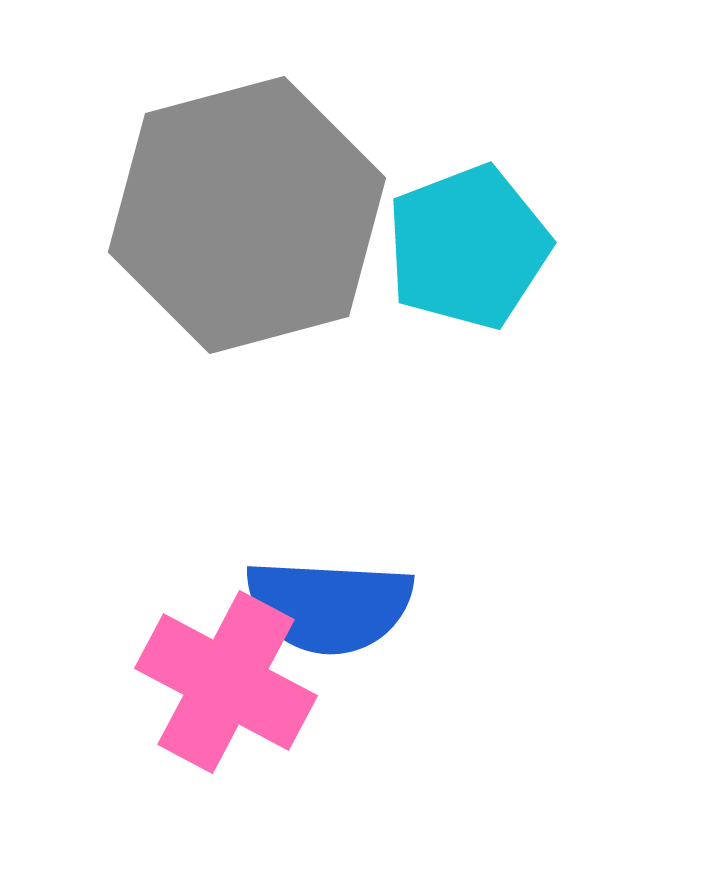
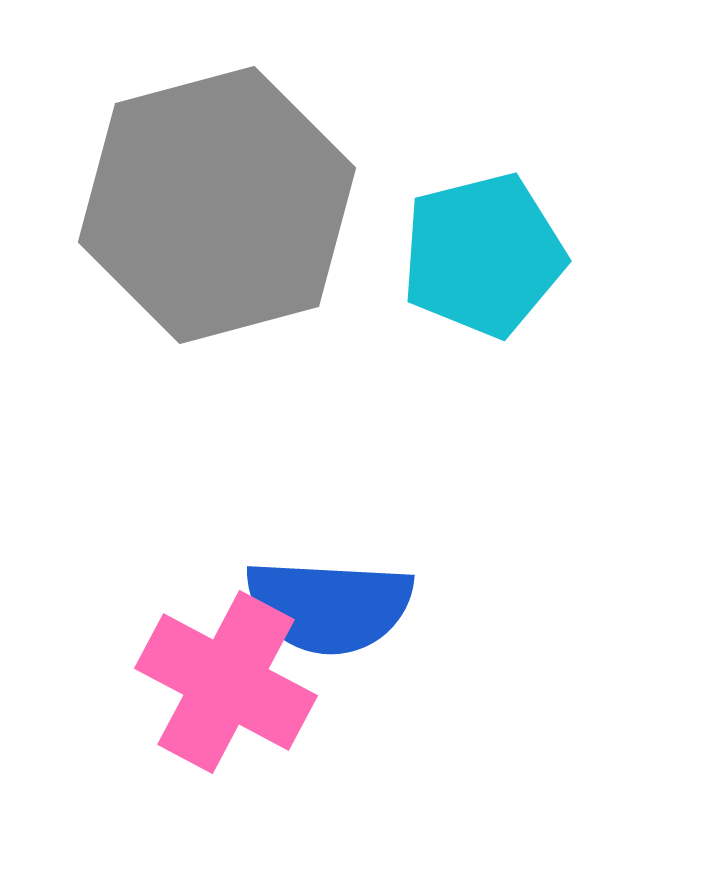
gray hexagon: moved 30 px left, 10 px up
cyan pentagon: moved 15 px right, 8 px down; rotated 7 degrees clockwise
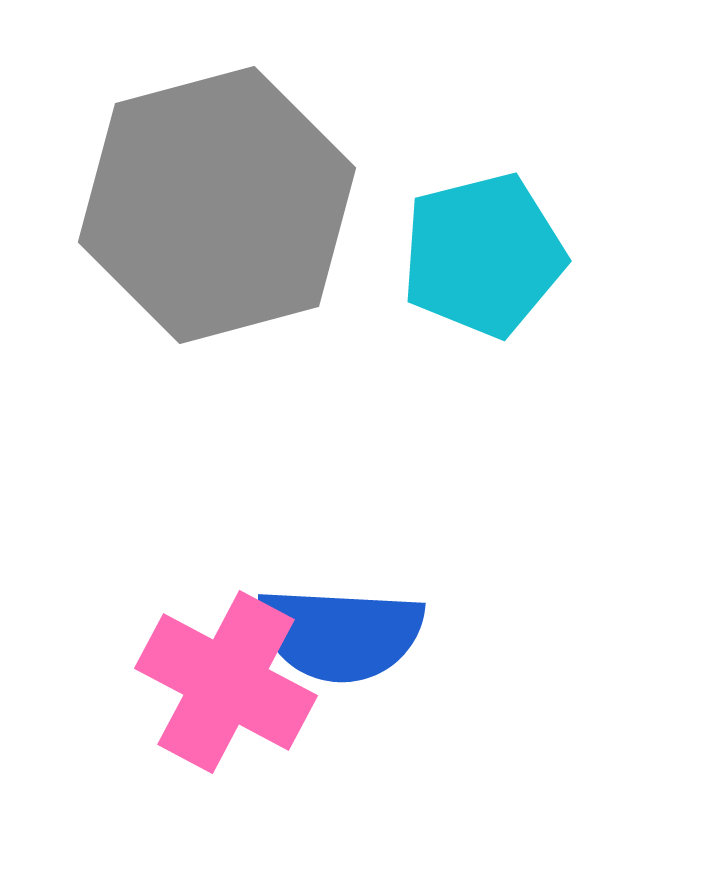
blue semicircle: moved 11 px right, 28 px down
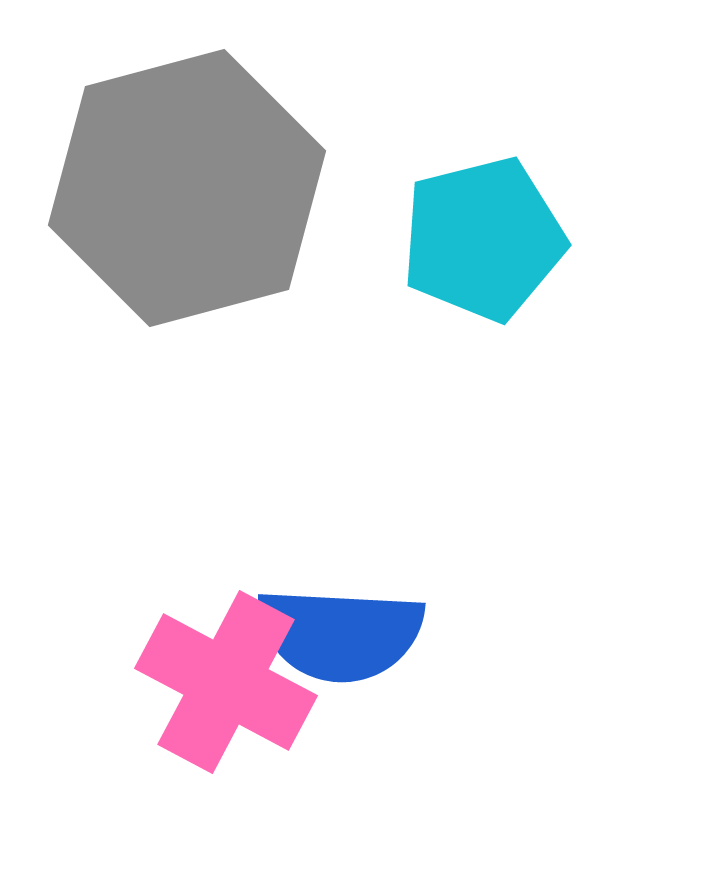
gray hexagon: moved 30 px left, 17 px up
cyan pentagon: moved 16 px up
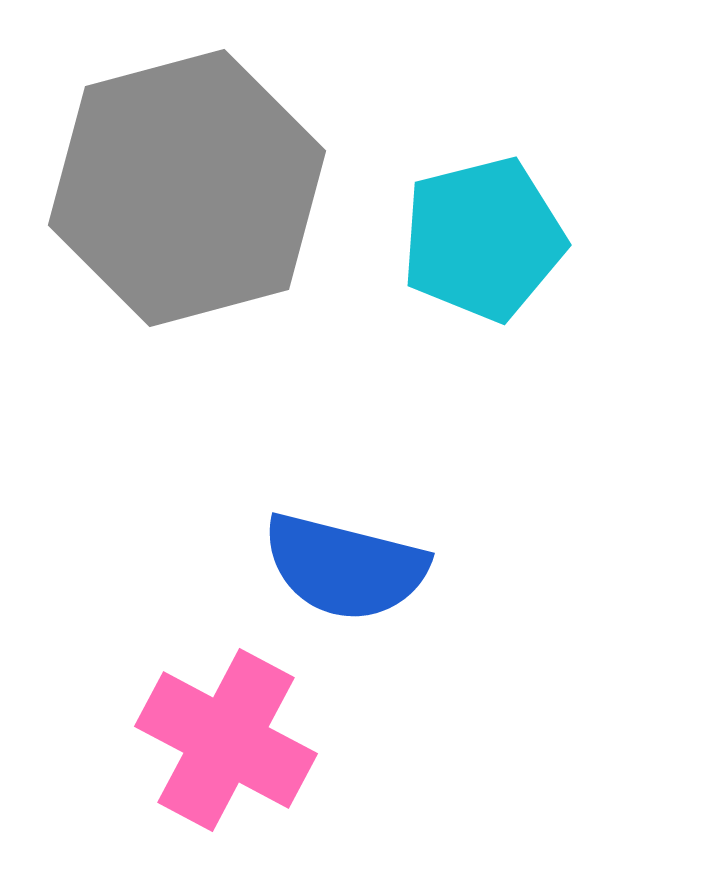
blue semicircle: moved 5 px right, 67 px up; rotated 11 degrees clockwise
pink cross: moved 58 px down
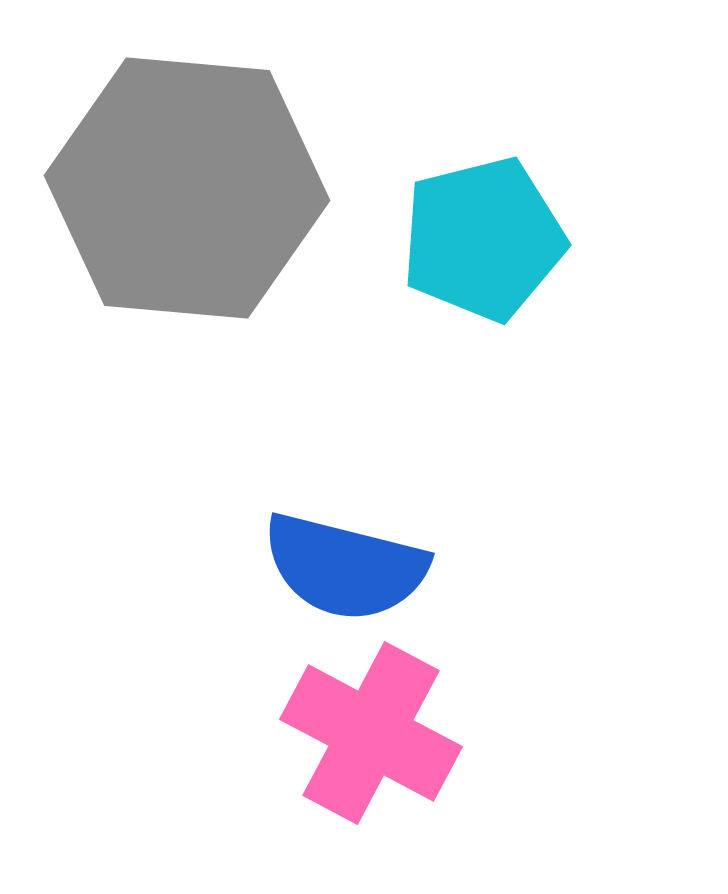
gray hexagon: rotated 20 degrees clockwise
pink cross: moved 145 px right, 7 px up
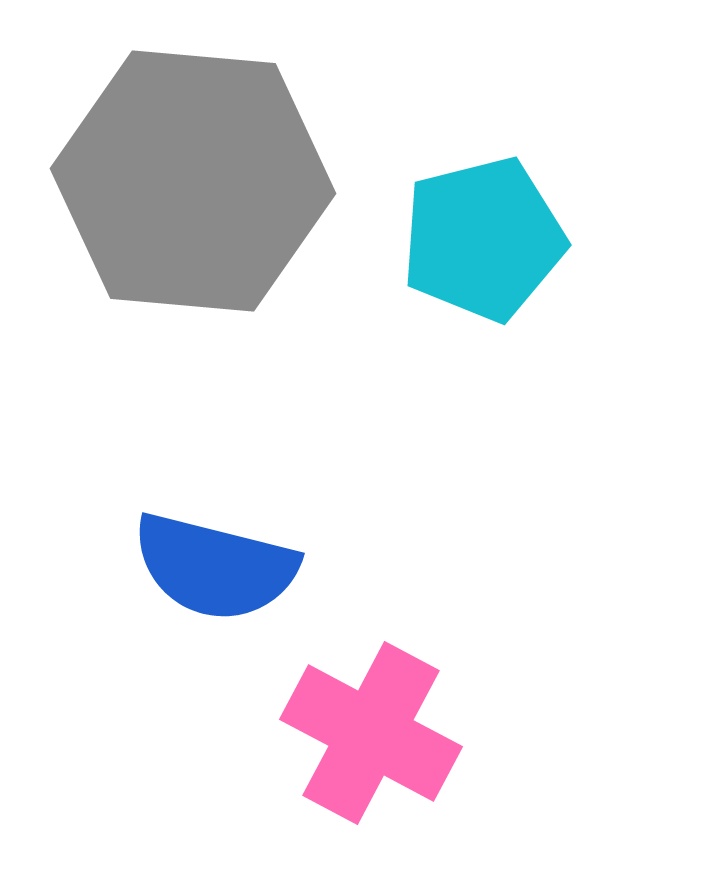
gray hexagon: moved 6 px right, 7 px up
blue semicircle: moved 130 px left
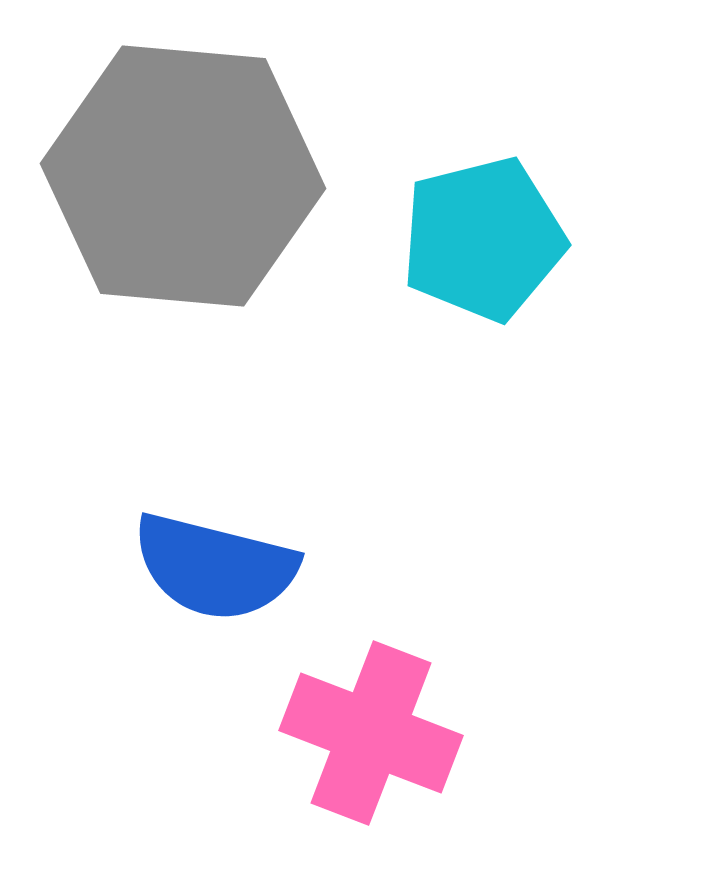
gray hexagon: moved 10 px left, 5 px up
pink cross: rotated 7 degrees counterclockwise
